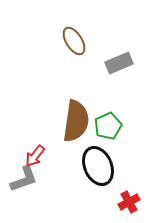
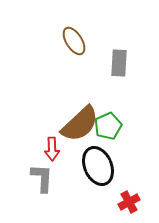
gray rectangle: rotated 64 degrees counterclockwise
brown semicircle: moved 4 px right, 3 px down; rotated 39 degrees clockwise
red arrow: moved 17 px right, 7 px up; rotated 40 degrees counterclockwise
gray L-shape: moved 18 px right, 1 px up; rotated 68 degrees counterclockwise
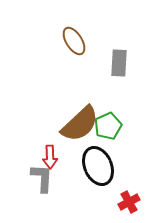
red arrow: moved 2 px left, 8 px down
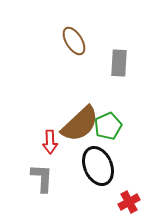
red arrow: moved 15 px up
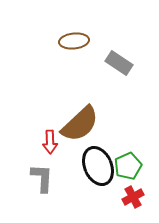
brown ellipse: rotated 64 degrees counterclockwise
gray rectangle: rotated 60 degrees counterclockwise
green pentagon: moved 20 px right, 40 px down
red cross: moved 4 px right, 5 px up
